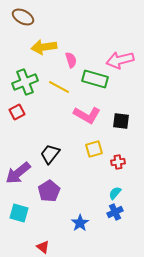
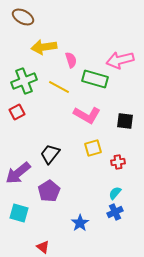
green cross: moved 1 px left, 1 px up
black square: moved 4 px right
yellow square: moved 1 px left, 1 px up
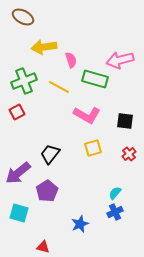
red cross: moved 11 px right, 8 px up; rotated 32 degrees counterclockwise
purple pentagon: moved 2 px left
blue star: moved 1 px down; rotated 12 degrees clockwise
red triangle: rotated 24 degrees counterclockwise
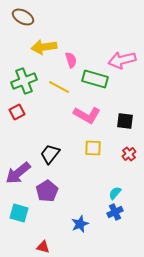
pink arrow: moved 2 px right
yellow square: rotated 18 degrees clockwise
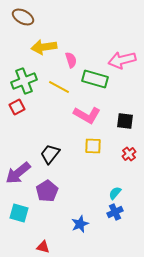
red square: moved 5 px up
yellow square: moved 2 px up
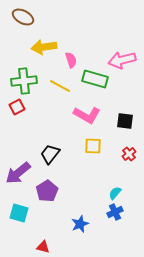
green cross: rotated 15 degrees clockwise
yellow line: moved 1 px right, 1 px up
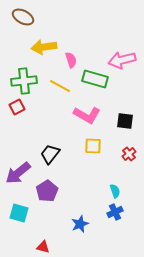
cyan semicircle: moved 2 px up; rotated 120 degrees clockwise
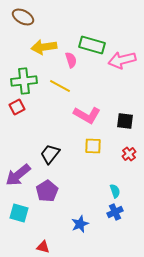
green rectangle: moved 3 px left, 34 px up
purple arrow: moved 2 px down
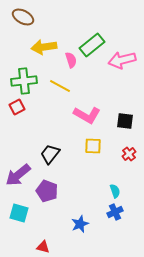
green rectangle: rotated 55 degrees counterclockwise
purple pentagon: rotated 20 degrees counterclockwise
